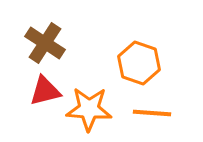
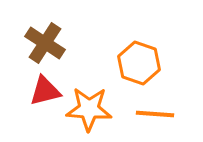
orange line: moved 3 px right, 1 px down
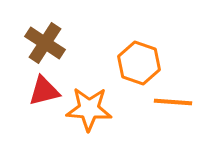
red triangle: moved 1 px left
orange line: moved 18 px right, 12 px up
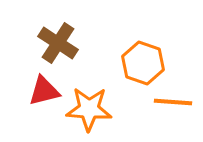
brown cross: moved 13 px right
orange hexagon: moved 4 px right
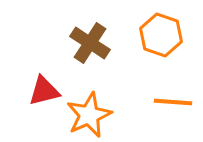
brown cross: moved 32 px right
orange hexagon: moved 18 px right, 28 px up
orange star: moved 6 px down; rotated 27 degrees counterclockwise
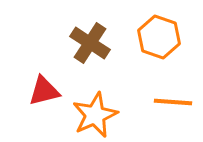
orange hexagon: moved 2 px left, 2 px down
orange star: moved 6 px right
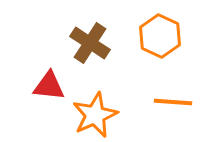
orange hexagon: moved 1 px right, 1 px up; rotated 6 degrees clockwise
red triangle: moved 5 px right, 5 px up; rotated 20 degrees clockwise
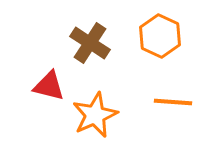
red triangle: rotated 8 degrees clockwise
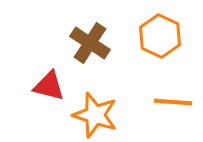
orange star: rotated 30 degrees counterclockwise
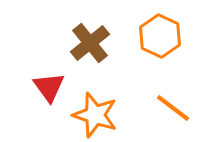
brown cross: rotated 18 degrees clockwise
red triangle: moved 1 px down; rotated 40 degrees clockwise
orange line: moved 6 px down; rotated 33 degrees clockwise
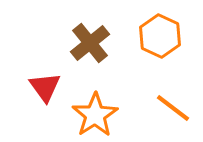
red triangle: moved 4 px left
orange star: rotated 21 degrees clockwise
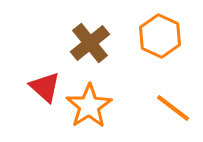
red triangle: rotated 12 degrees counterclockwise
orange star: moved 6 px left, 9 px up
